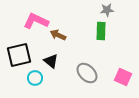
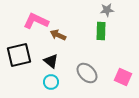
cyan circle: moved 16 px right, 4 px down
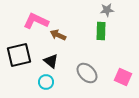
cyan circle: moved 5 px left
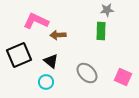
brown arrow: rotated 28 degrees counterclockwise
black square: rotated 10 degrees counterclockwise
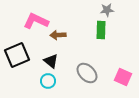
green rectangle: moved 1 px up
black square: moved 2 px left
cyan circle: moved 2 px right, 1 px up
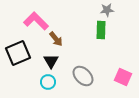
pink L-shape: rotated 20 degrees clockwise
brown arrow: moved 2 px left, 4 px down; rotated 126 degrees counterclockwise
black square: moved 1 px right, 2 px up
black triangle: rotated 21 degrees clockwise
gray ellipse: moved 4 px left, 3 px down
cyan circle: moved 1 px down
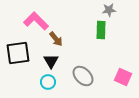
gray star: moved 2 px right
black square: rotated 15 degrees clockwise
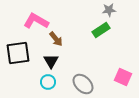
pink L-shape: rotated 15 degrees counterclockwise
green rectangle: rotated 54 degrees clockwise
gray ellipse: moved 8 px down
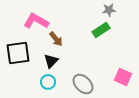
black triangle: rotated 14 degrees clockwise
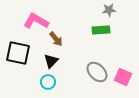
green rectangle: rotated 30 degrees clockwise
black square: rotated 20 degrees clockwise
gray ellipse: moved 14 px right, 12 px up
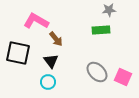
black triangle: rotated 21 degrees counterclockwise
